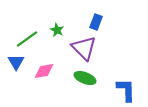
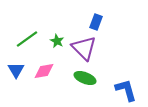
green star: moved 11 px down
blue triangle: moved 8 px down
blue L-shape: rotated 15 degrees counterclockwise
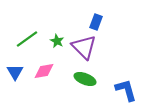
purple triangle: moved 1 px up
blue triangle: moved 1 px left, 2 px down
green ellipse: moved 1 px down
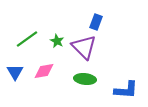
green ellipse: rotated 15 degrees counterclockwise
blue L-shape: rotated 110 degrees clockwise
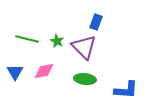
green line: rotated 50 degrees clockwise
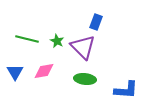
purple triangle: moved 1 px left
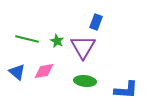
purple triangle: rotated 16 degrees clockwise
blue triangle: moved 2 px right; rotated 18 degrees counterclockwise
green ellipse: moved 2 px down
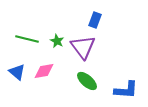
blue rectangle: moved 1 px left, 2 px up
purple triangle: rotated 8 degrees counterclockwise
green ellipse: moved 2 px right; rotated 35 degrees clockwise
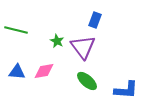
green line: moved 11 px left, 9 px up
blue triangle: rotated 36 degrees counterclockwise
